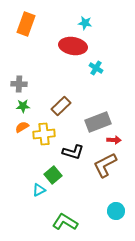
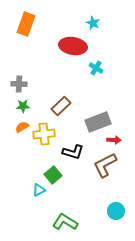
cyan star: moved 8 px right; rotated 16 degrees clockwise
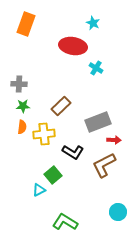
orange semicircle: rotated 128 degrees clockwise
black L-shape: rotated 15 degrees clockwise
brown L-shape: moved 1 px left
cyan circle: moved 2 px right, 1 px down
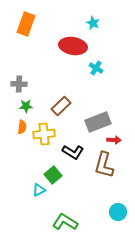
green star: moved 3 px right
brown L-shape: rotated 48 degrees counterclockwise
